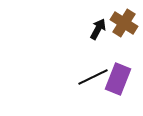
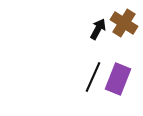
black line: rotated 40 degrees counterclockwise
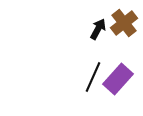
brown cross: rotated 20 degrees clockwise
purple rectangle: rotated 20 degrees clockwise
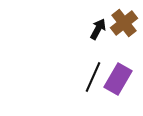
purple rectangle: rotated 12 degrees counterclockwise
